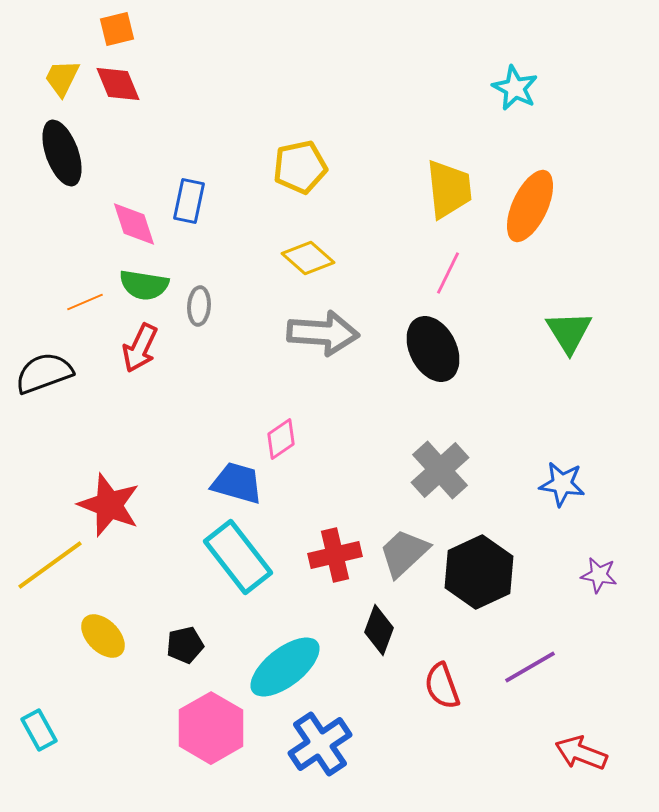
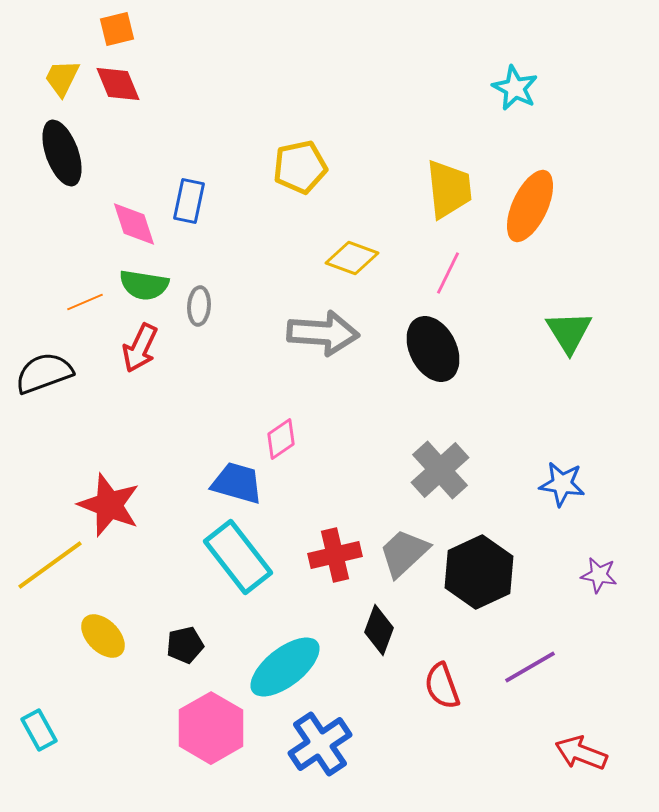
yellow diamond at (308, 258): moved 44 px right; rotated 21 degrees counterclockwise
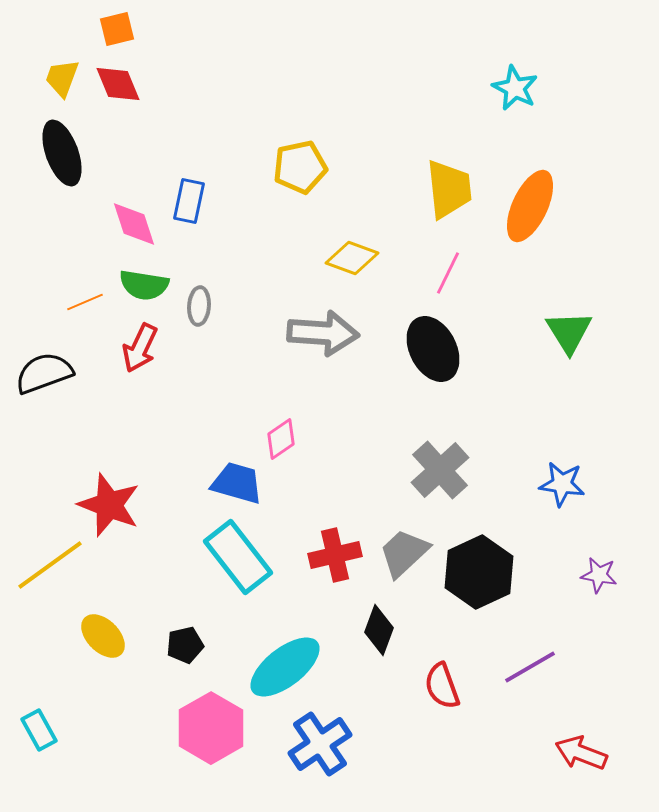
yellow trapezoid at (62, 78): rotated 6 degrees counterclockwise
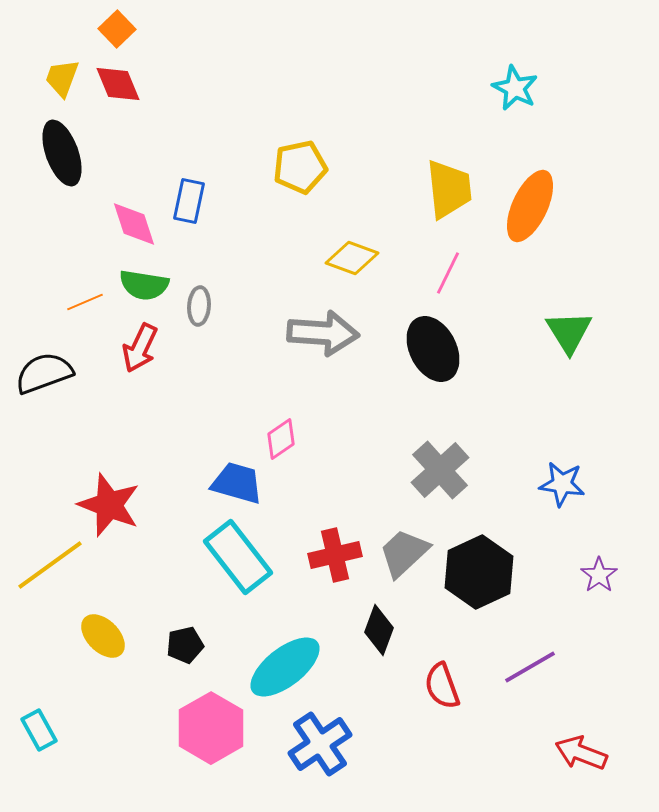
orange square at (117, 29): rotated 30 degrees counterclockwise
purple star at (599, 575): rotated 27 degrees clockwise
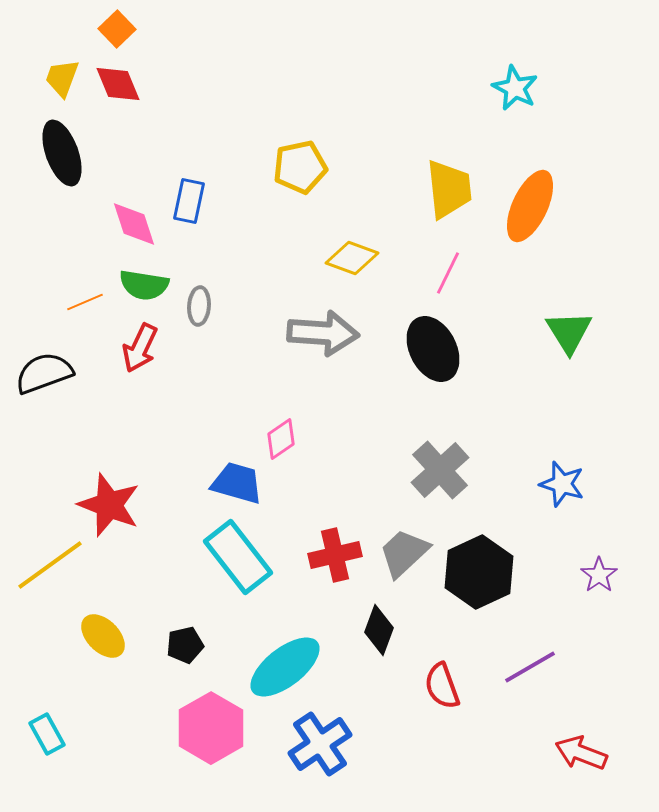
blue star at (562, 484): rotated 9 degrees clockwise
cyan rectangle at (39, 730): moved 8 px right, 4 px down
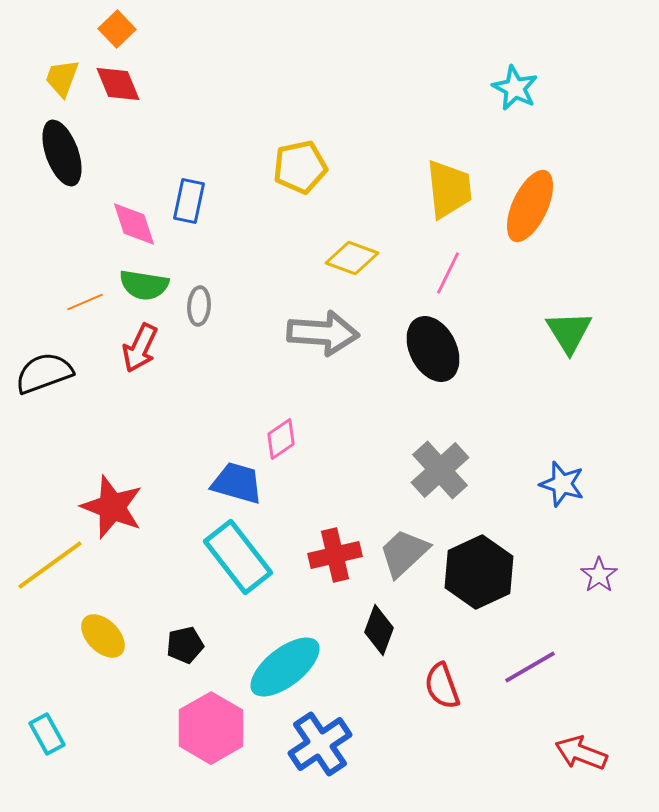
red star at (109, 505): moved 3 px right, 2 px down
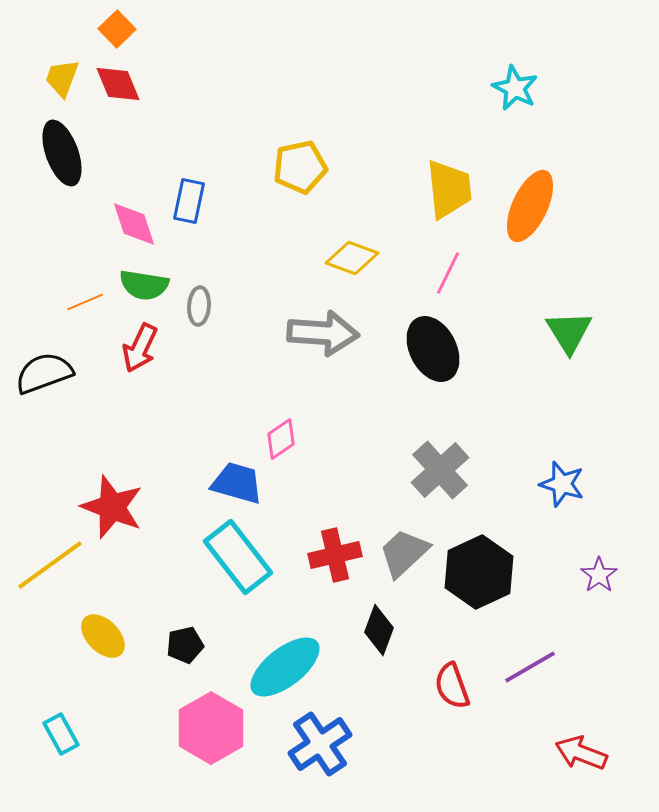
red semicircle at (442, 686): moved 10 px right
cyan rectangle at (47, 734): moved 14 px right
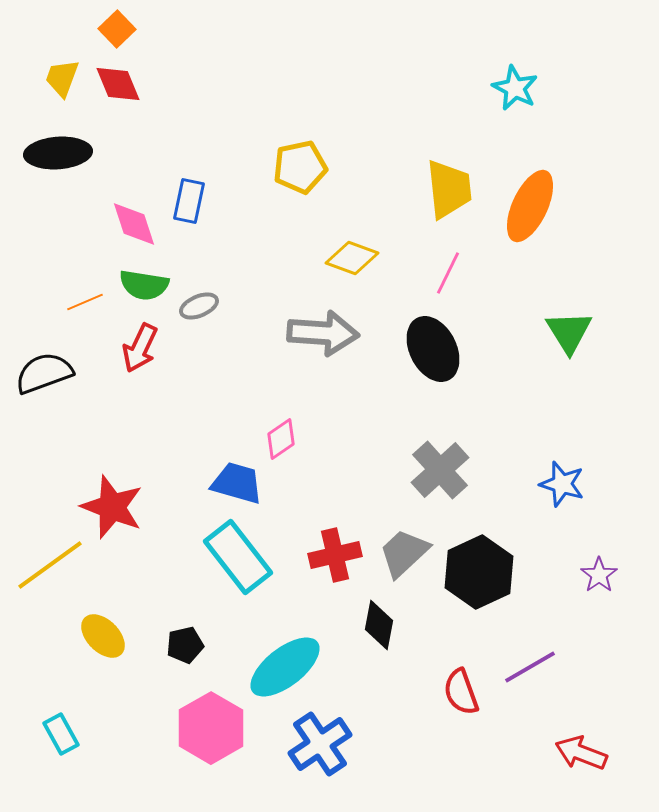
black ellipse at (62, 153): moved 4 px left; rotated 74 degrees counterclockwise
gray ellipse at (199, 306): rotated 63 degrees clockwise
black diamond at (379, 630): moved 5 px up; rotated 9 degrees counterclockwise
red semicircle at (452, 686): moved 9 px right, 6 px down
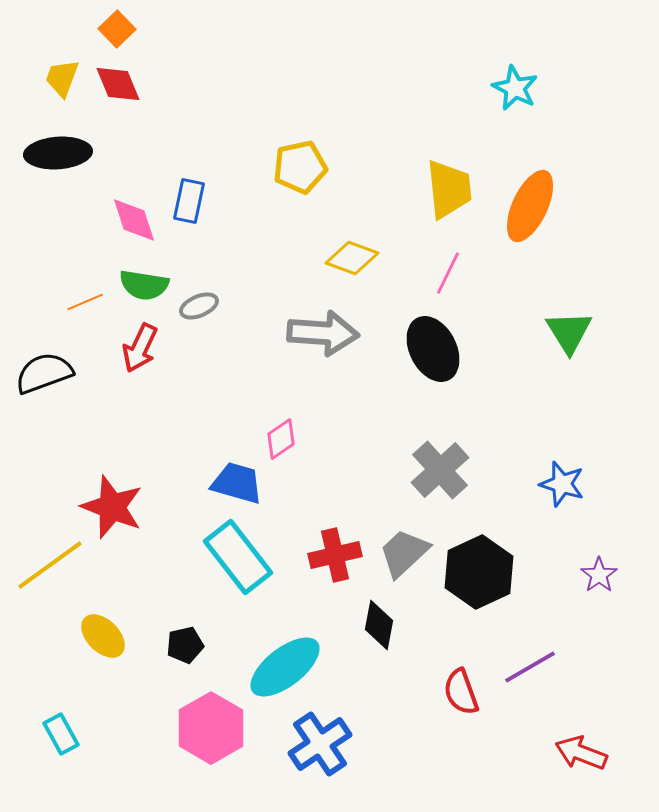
pink diamond at (134, 224): moved 4 px up
